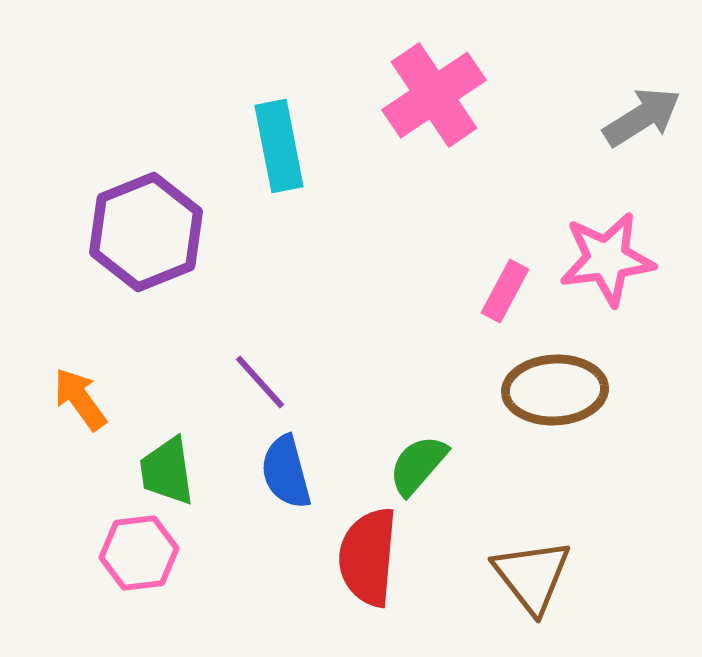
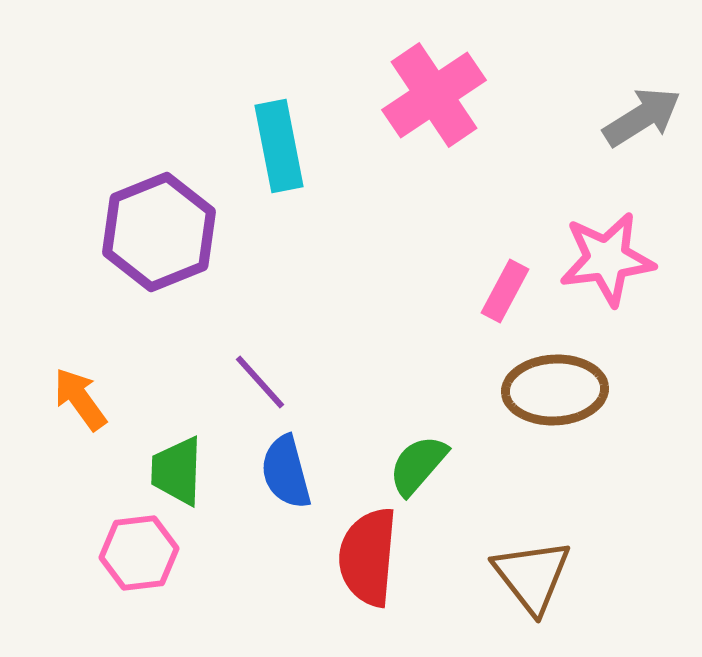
purple hexagon: moved 13 px right
green trapezoid: moved 10 px right; rotated 10 degrees clockwise
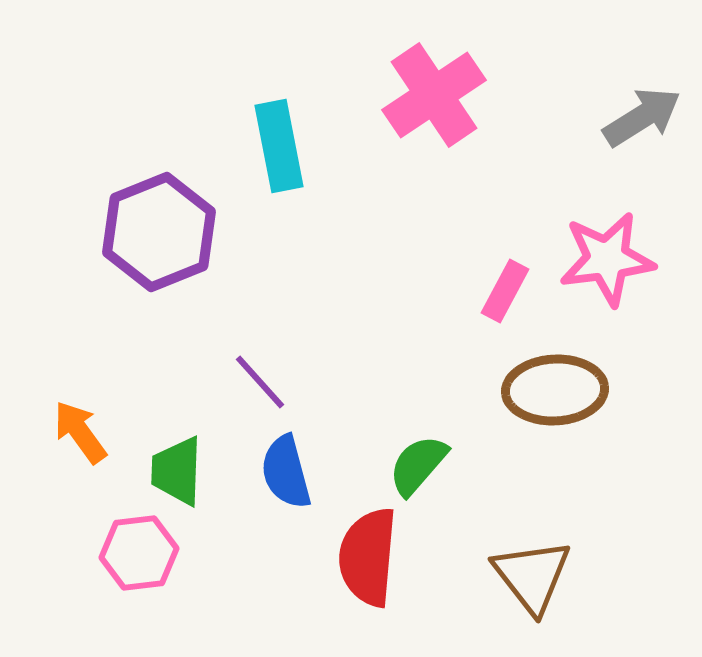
orange arrow: moved 33 px down
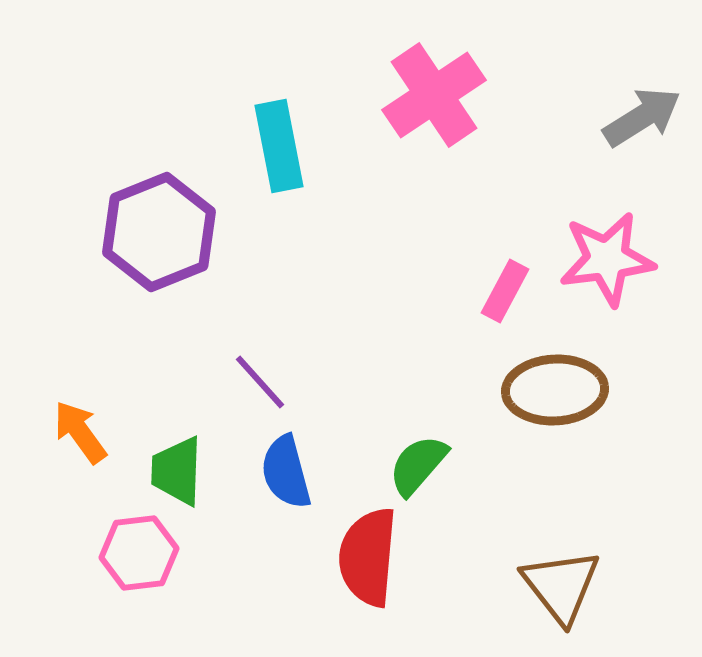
brown triangle: moved 29 px right, 10 px down
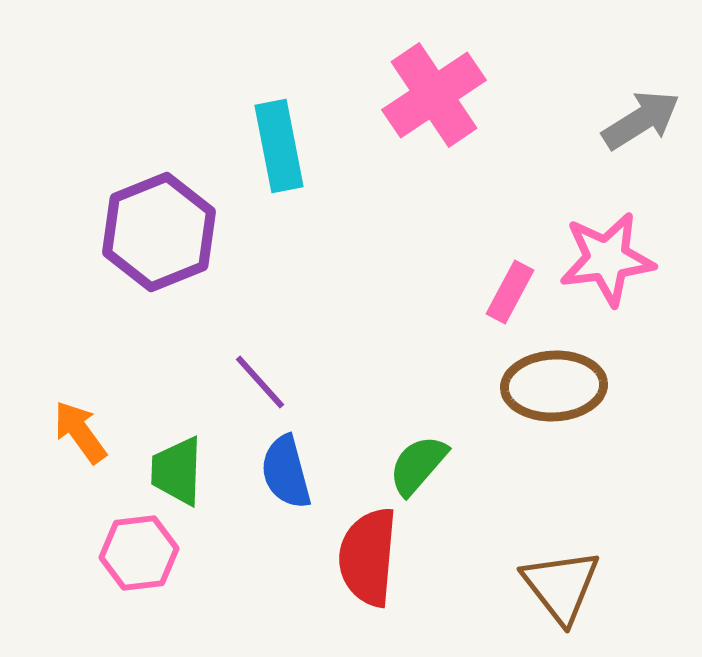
gray arrow: moved 1 px left, 3 px down
pink rectangle: moved 5 px right, 1 px down
brown ellipse: moved 1 px left, 4 px up
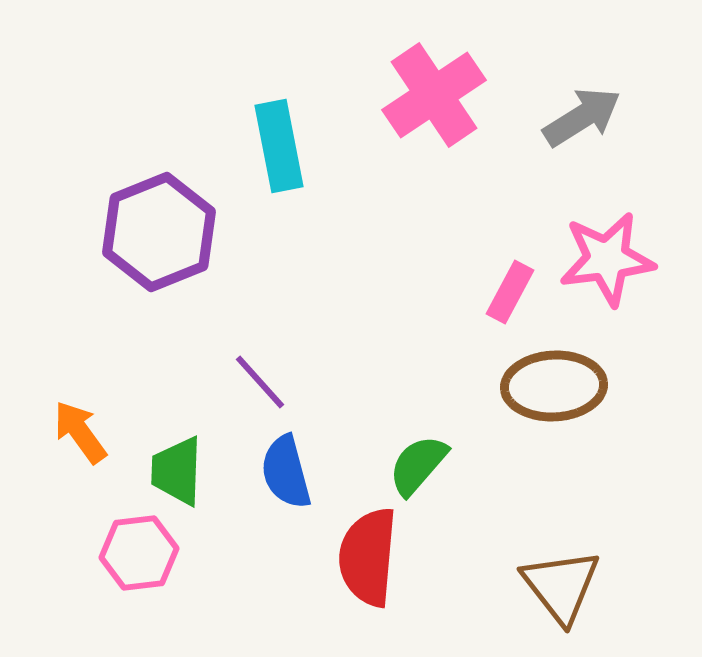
gray arrow: moved 59 px left, 3 px up
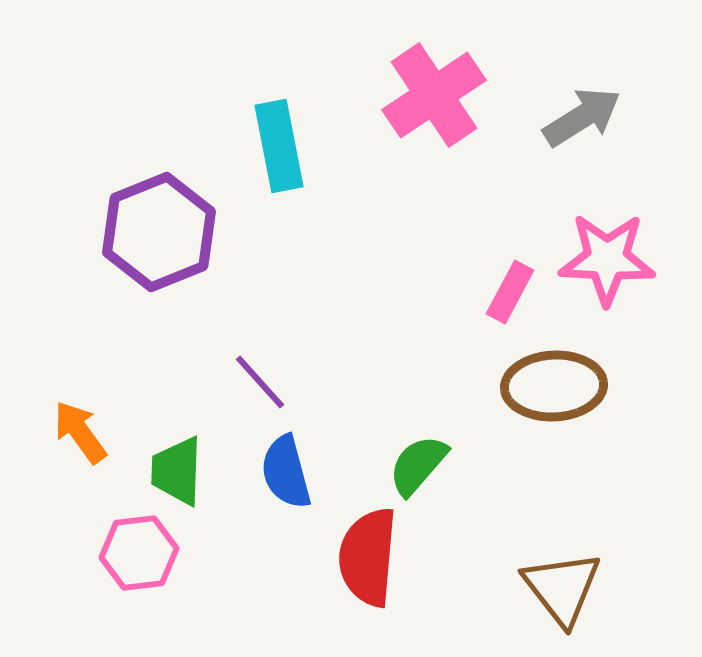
pink star: rotated 10 degrees clockwise
brown triangle: moved 1 px right, 2 px down
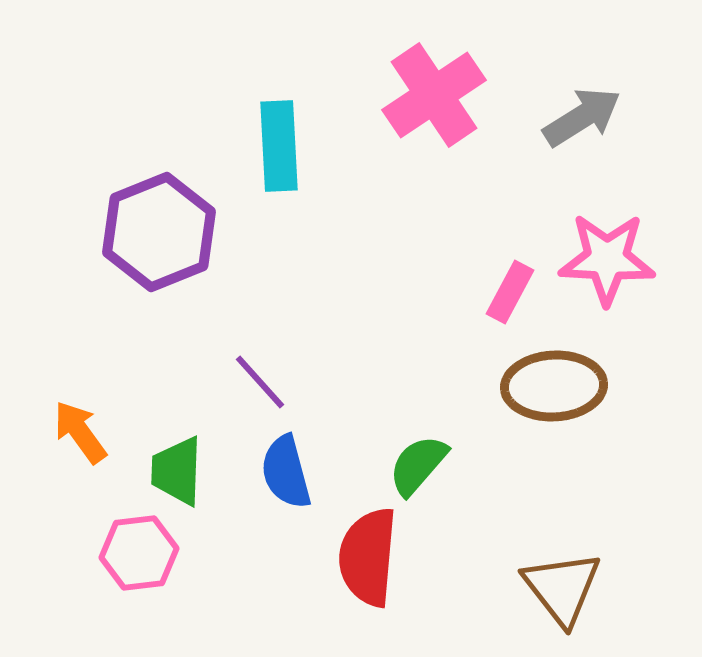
cyan rectangle: rotated 8 degrees clockwise
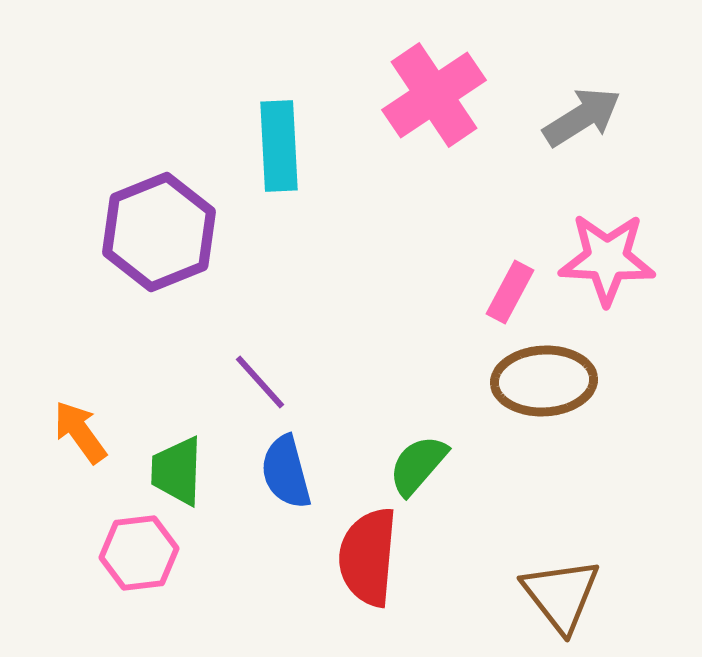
brown ellipse: moved 10 px left, 5 px up
brown triangle: moved 1 px left, 7 px down
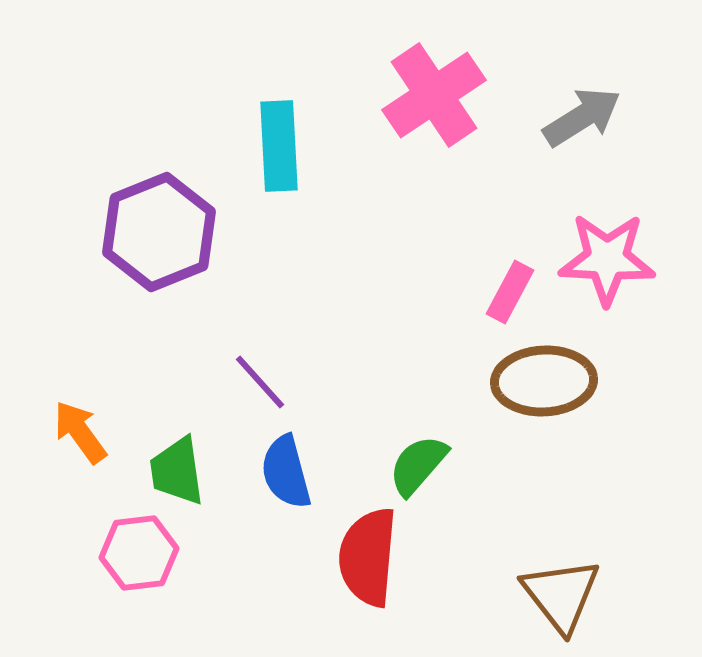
green trapezoid: rotated 10 degrees counterclockwise
